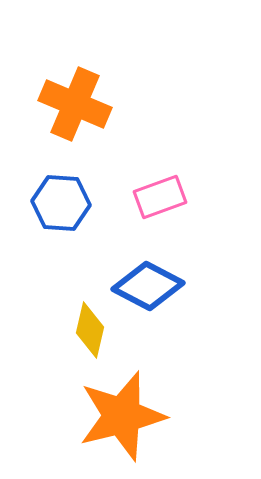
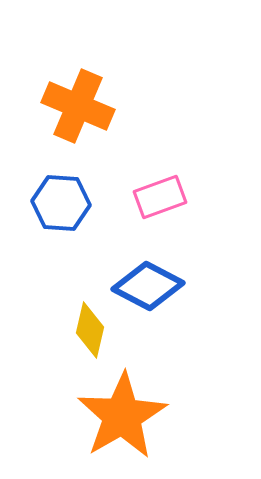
orange cross: moved 3 px right, 2 px down
orange star: rotated 16 degrees counterclockwise
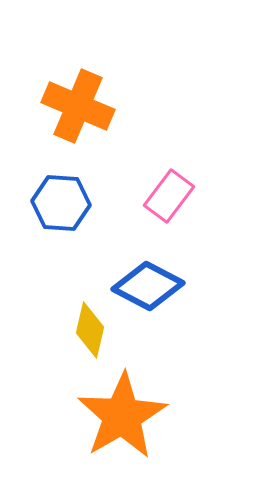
pink rectangle: moved 9 px right, 1 px up; rotated 33 degrees counterclockwise
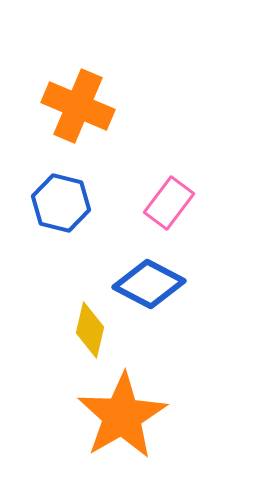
pink rectangle: moved 7 px down
blue hexagon: rotated 10 degrees clockwise
blue diamond: moved 1 px right, 2 px up
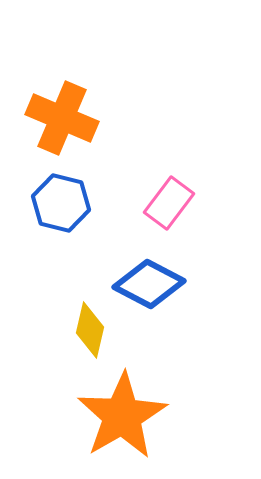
orange cross: moved 16 px left, 12 px down
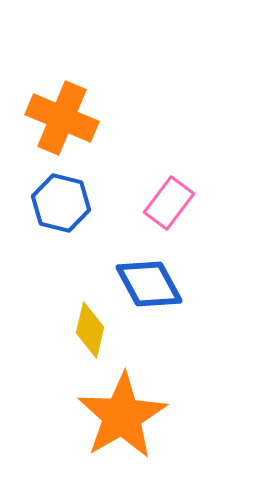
blue diamond: rotated 34 degrees clockwise
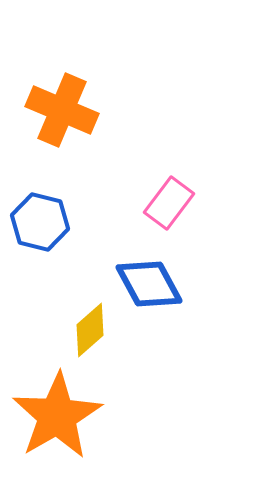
orange cross: moved 8 px up
blue hexagon: moved 21 px left, 19 px down
yellow diamond: rotated 36 degrees clockwise
orange star: moved 65 px left
